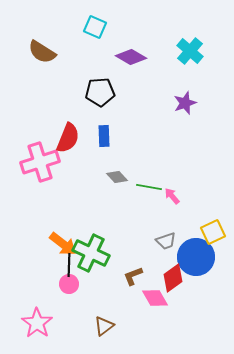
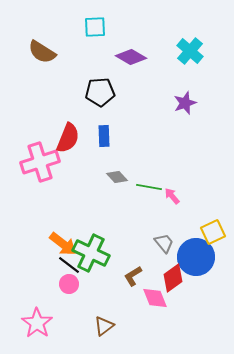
cyan square: rotated 25 degrees counterclockwise
gray trapezoid: moved 2 px left, 2 px down; rotated 110 degrees counterclockwise
black line: rotated 55 degrees counterclockwise
brown L-shape: rotated 10 degrees counterclockwise
pink diamond: rotated 8 degrees clockwise
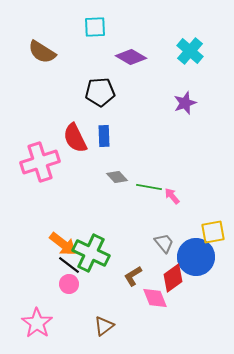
red semicircle: moved 7 px right; rotated 132 degrees clockwise
yellow square: rotated 15 degrees clockwise
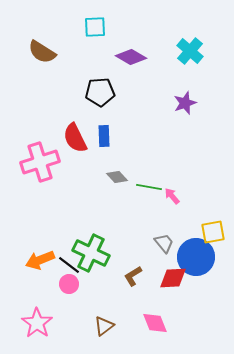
orange arrow: moved 23 px left, 16 px down; rotated 120 degrees clockwise
red diamond: rotated 32 degrees clockwise
pink diamond: moved 25 px down
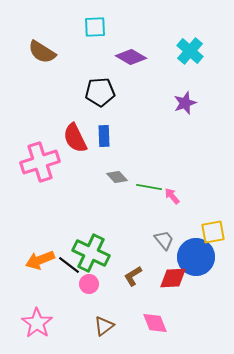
gray trapezoid: moved 3 px up
pink circle: moved 20 px right
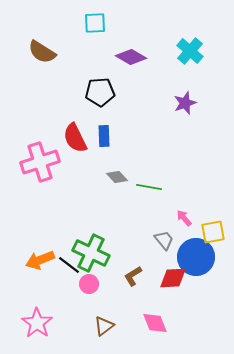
cyan square: moved 4 px up
pink arrow: moved 12 px right, 22 px down
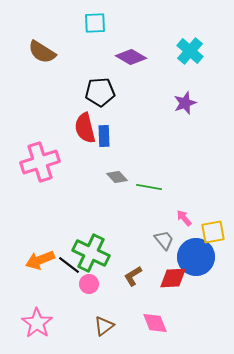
red semicircle: moved 10 px right, 10 px up; rotated 12 degrees clockwise
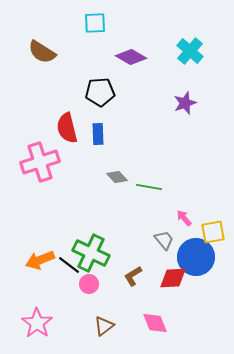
red semicircle: moved 18 px left
blue rectangle: moved 6 px left, 2 px up
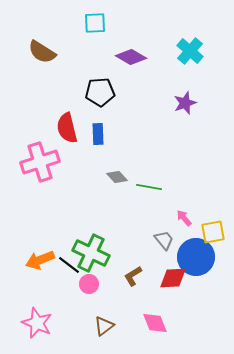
pink star: rotated 12 degrees counterclockwise
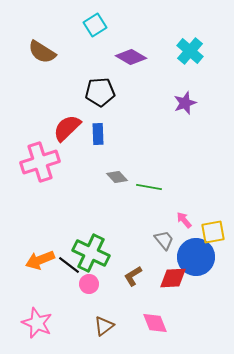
cyan square: moved 2 px down; rotated 30 degrees counterclockwise
red semicircle: rotated 60 degrees clockwise
pink arrow: moved 2 px down
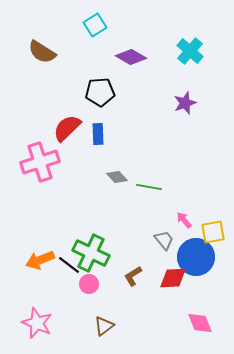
pink diamond: moved 45 px right
